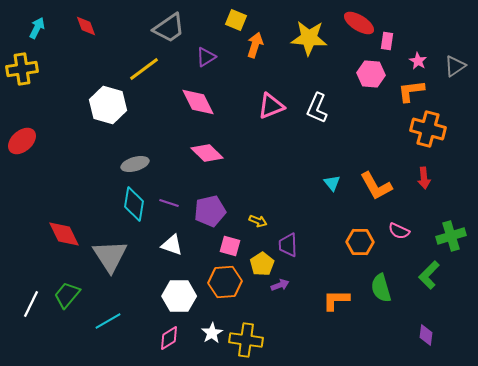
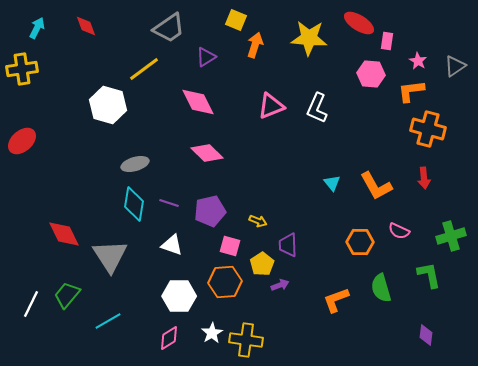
green L-shape at (429, 275): rotated 124 degrees clockwise
orange L-shape at (336, 300): rotated 20 degrees counterclockwise
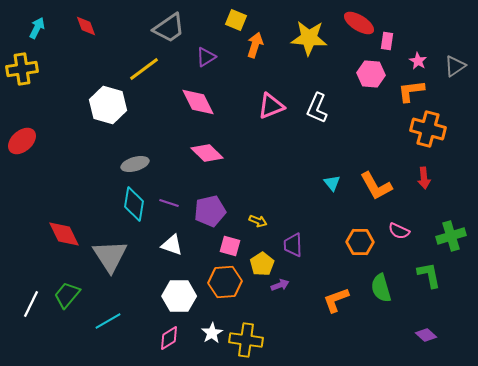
purple trapezoid at (288, 245): moved 5 px right
purple diamond at (426, 335): rotated 55 degrees counterclockwise
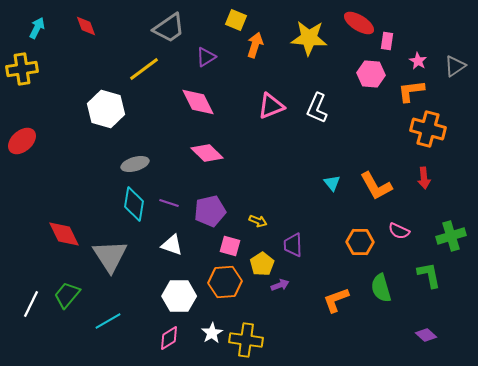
white hexagon at (108, 105): moved 2 px left, 4 px down
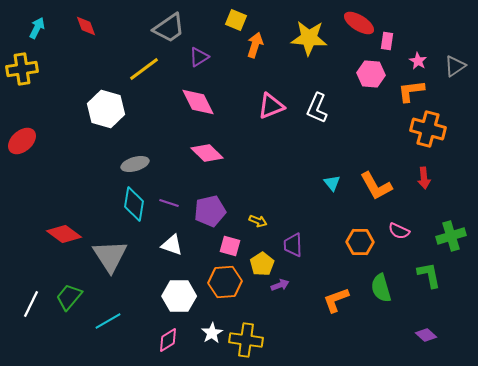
purple triangle at (206, 57): moved 7 px left
red diamond at (64, 234): rotated 28 degrees counterclockwise
green trapezoid at (67, 295): moved 2 px right, 2 px down
pink diamond at (169, 338): moved 1 px left, 2 px down
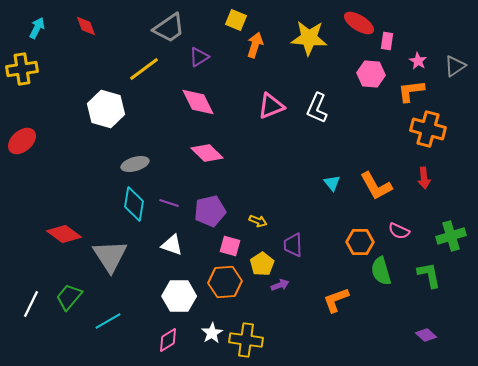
green semicircle at (381, 288): moved 17 px up
